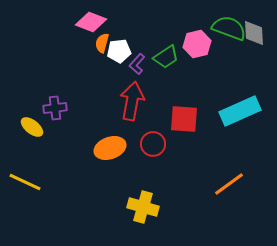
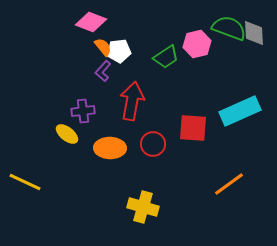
orange semicircle: moved 1 px right, 4 px down; rotated 126 degrees clockwise
purple L-shape: moved 34 px left, 7 px down
purple cross: moved 28 px right, 3 px down
red square: moved 9 px right, 9 px down
yellow ellipse: moved 35 px right, 7 px down
orange ellipse: rotated 20 degrees clockwise
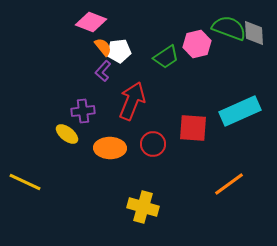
red arrow: rotated 12 degrees clockwise
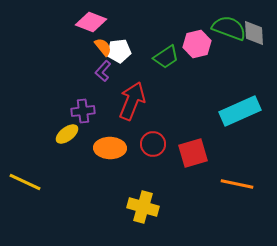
red square: moved 25 px down; rotated 20 degrees counterclockwise
yellow ellipse: rotated 75 degrees counterclockwise
orange line: moved 8 px right; rotated 48 degrees clockwise
